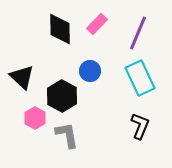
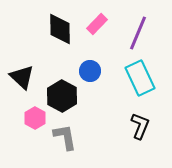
gray L-shape: moved 2 px left, 2 px down
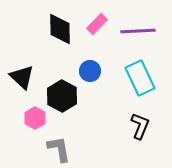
purple line: moved 2 px up; rotated 64 degrees clockwise
gray L-shape: moved 6 px left, 12 px down
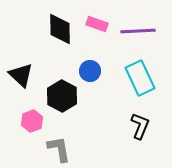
pink rectangle: rotated 65 degrees clockwise
black triangle: moved 1 px left, 2 px up
pink hexagon: moved 3 px left, 3 px down; rotated 10 degrees clockwise
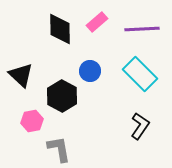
pink rectangle: moved 2 px up; rotated 60 degrees counterclockwise
purple line: moved 4 px right, 2 px up
cyan rectangle: moved 4 px up; rotated 20 degrees counterclockwise
pink hexagon: rotated 10 degrees clockwise
black L-shape: rotated 12 degrees clockwise
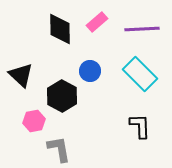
pink hexagon: moved 2 px right
black L-shape: rotated 36 degrees counterclockwise
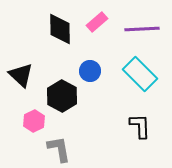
pink hexagon: rotated 15 degrees counterclockwise
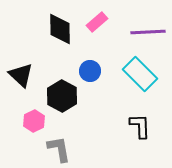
purple line: moved 6 px right, 3 px down
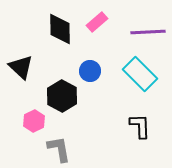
black triangle: moved 8 px up
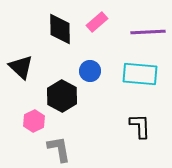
cyan rectangle: rotated 40 degrees counterclockwise
